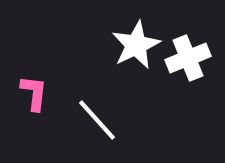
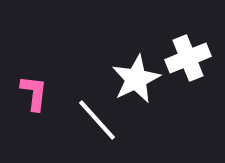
white star: moved 34 px down
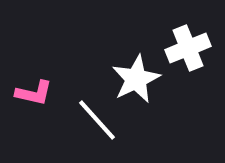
white cross: moved 10 px up
pink L-shape: rotated 96 degrees clockwise
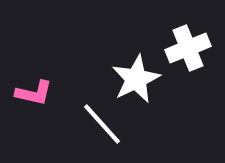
white line: moved 5 px right, 4 px down
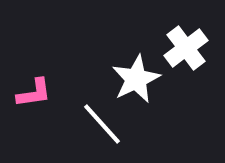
white cross: moved 2 px left; rotated 15 degrees counterclockwise
pink L-shape: rotated 21 degrees counterclockwise
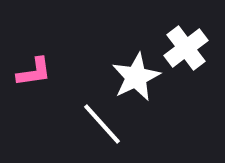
white star: moved 2 px up
pink L-shape: moved 21 px up
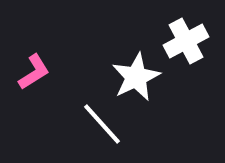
white cross: moved 7 px up; rotated 9 degrees clockwise
pink L-shape: rotated 24 degrees counterclockwise
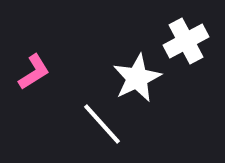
white star: moved 1 px right, 1 px down
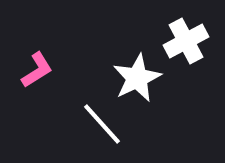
pink L-shape: moved 3 px right, 2 px up
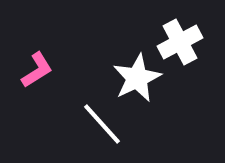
white cross: moved 6 px left, 1 px down
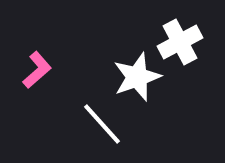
pink L-shape: rotated 9 degrees counterclockwise
white star: moved 1 px up; rotated 6 degrees clockwise
